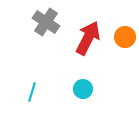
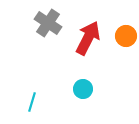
gray cross: moved 2 px right, 1 px down
orange circle: moved 1 px right, 1 px up
cyan line: moved 10 px down
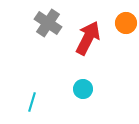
orange circle: moved 13 px up
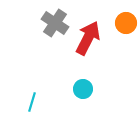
gray cross: moved 7 px right
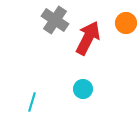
gray cross: moved 3 px up
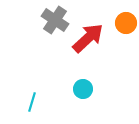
red arrow: rotated 20 degrees clockwise
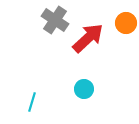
cyan circle: moved 1 px right
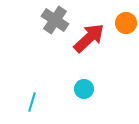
red arrow: moved 1 px right
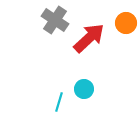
cyan line: moved 27 px right
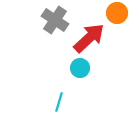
orange circle: moved 9 px left, 10 px up
cyan circle: moved 4 px left, 21 px up
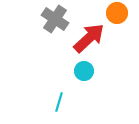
gray cross: moved 1 px up
cyan circle: moved 4 px right, 3 px down
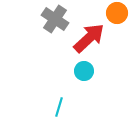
cyan line: moved 5 px down
